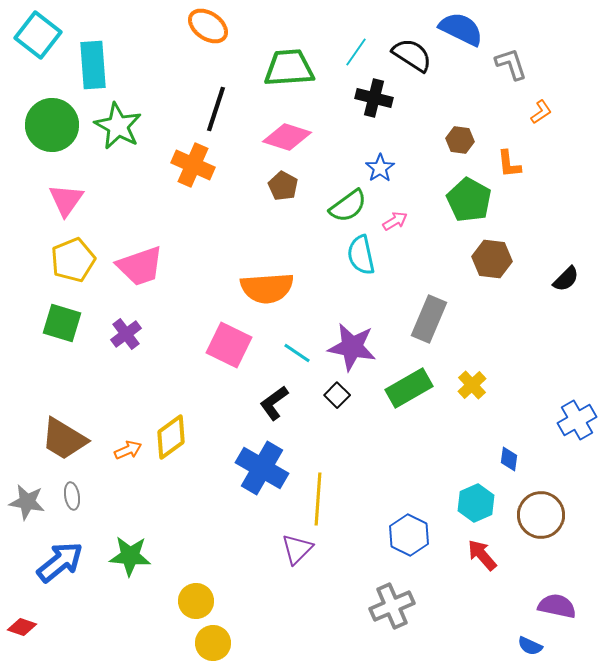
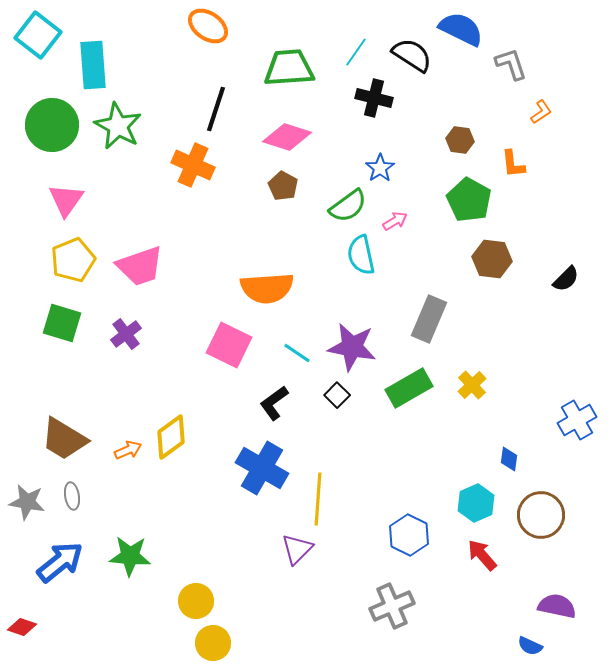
orange L-shape at (509, 164): moved 4 px right
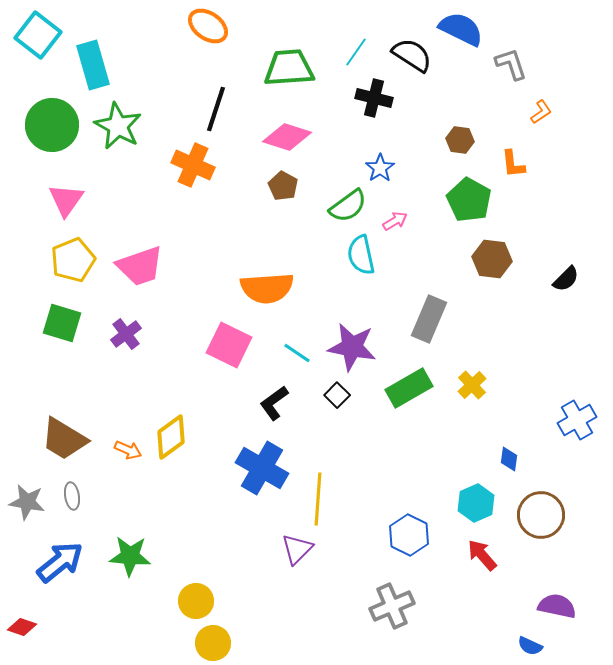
cyan rectangle at (93, 65): rotated 12 degrees counterclockwise
orange arrow at (128, 450): rotated 48 degrees clockwise
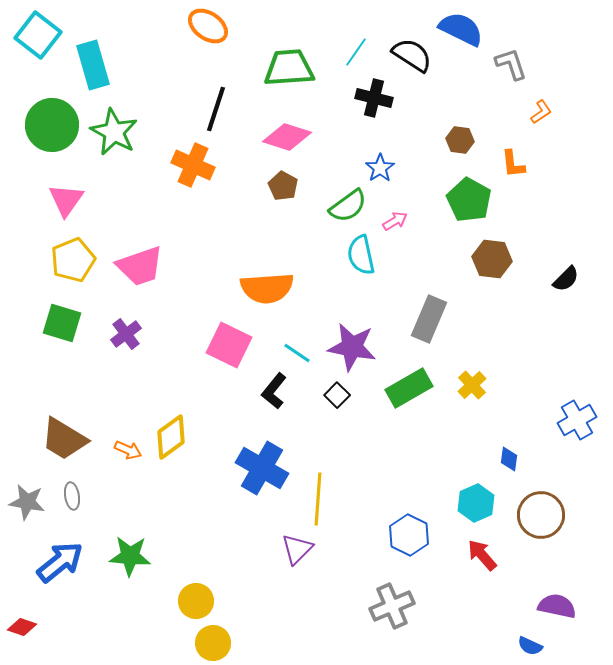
green star at (118, 126): moved 4 px left, 6 px down
black L-shape at (274, 403): moved 12 px up; rotated 15 degrees counterclockwise
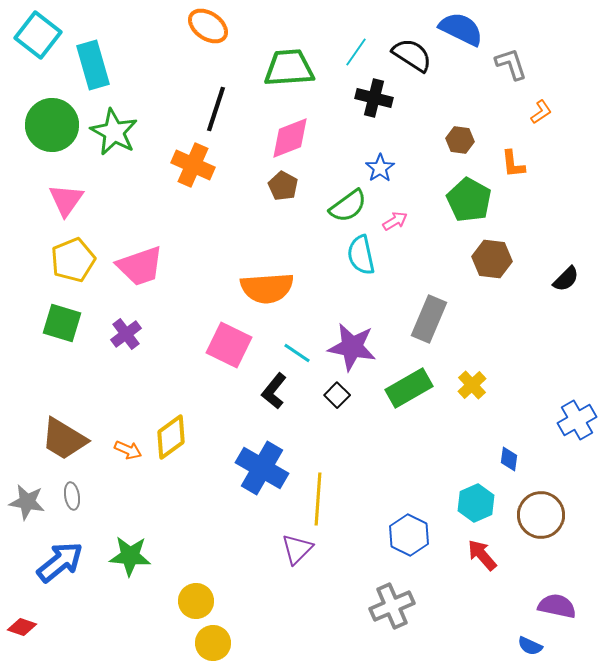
pink diamond at (287, 137): moved 3 px right, 1 px down; rotated 39 degrees counterclockwise
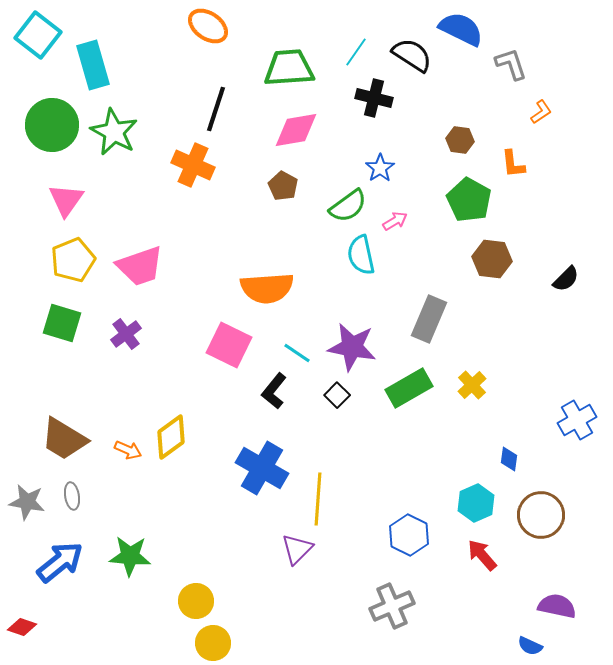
pink diamond at (290, 138): moved 6 px right, 8 px up; rotated 12 degrees clockwise
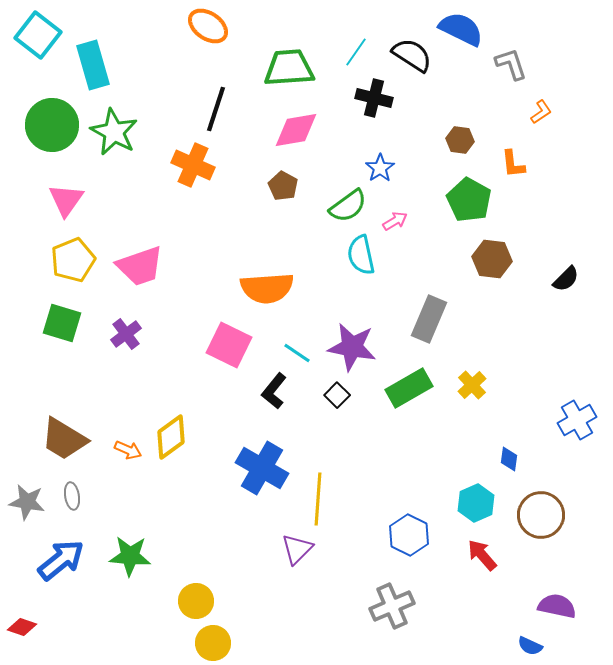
blue arrow at (60, 562): moved 1 px right, 2 px up
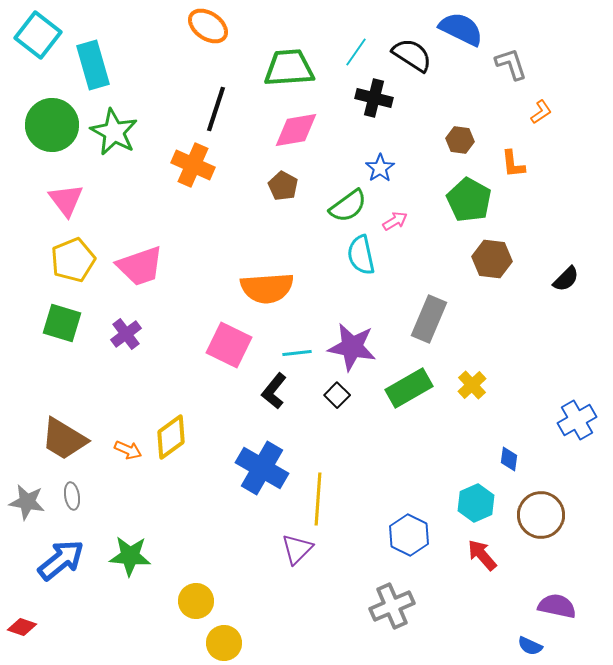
pink triangle at (66, 200): rotated 12 degrees counterclockwise
cyan line at (297, 353): rotated 40 degrees counterclockwise
yellow circle at (213, 643): moved 11 px right
